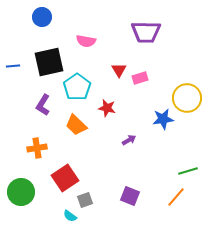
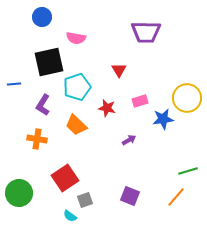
pink semicircle: moved 10 px left, 3 px up
blue line: moved 1 px right, 18 px down
pink rectangle: moved 23 px down
cyan pentagon: rotated 16 degrees clockwise
orange cross: moved 9 px up; rotated 18 degrees clockwise
green circle: moved 2 px left, 1 px down
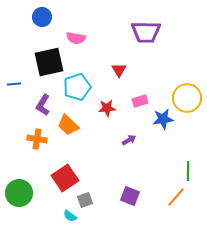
red star: rotated 18 degrees counterclockwise
orange trapezoid: moved 8 px left
green line: rotated 72 degrees counterclockwise
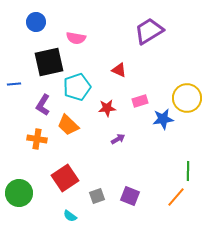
blue circle: moved 6 px left, 5 px down
purple trapezoid: moved 3 px right, 1 px up; rotated 148 degrees clockwise
red triangle: rotated 35 degrees counterclockwise
purple arrow: moved 11 px left, 1 px up
gray square: moved 12 px right, 4 px up
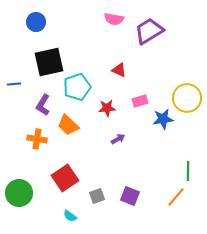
pink semicircle: moved 38 px right, 19 px up
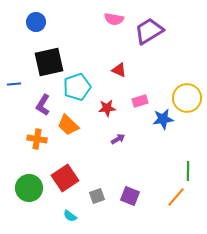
green circle: moved 10 px right, 5 px up
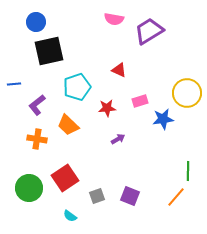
black square: moved 11 px up
yellow circle: moved 5 px up
purple L-shape: moved 6 px left; rotated 20 degrees clockwise
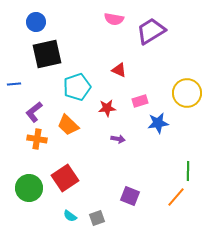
purple trapezoid: moved 2 px right
black square: moved 2 px left, 3 px down
purple L-shape: moved 3 px left, 7 px down
blue star: moved 5 px left, 4 px down
purple arrow: rotated 40 degrees clockwise
gray square: moved 22 px down
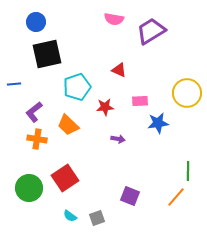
pink rectangle: rotated 14 degrees clockwise
red star: moved 2 px left, 1 px up
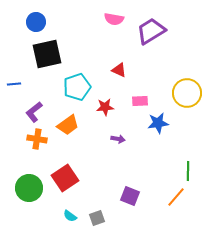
orange trapezoid: rotated 80 degrees counterclockwise
